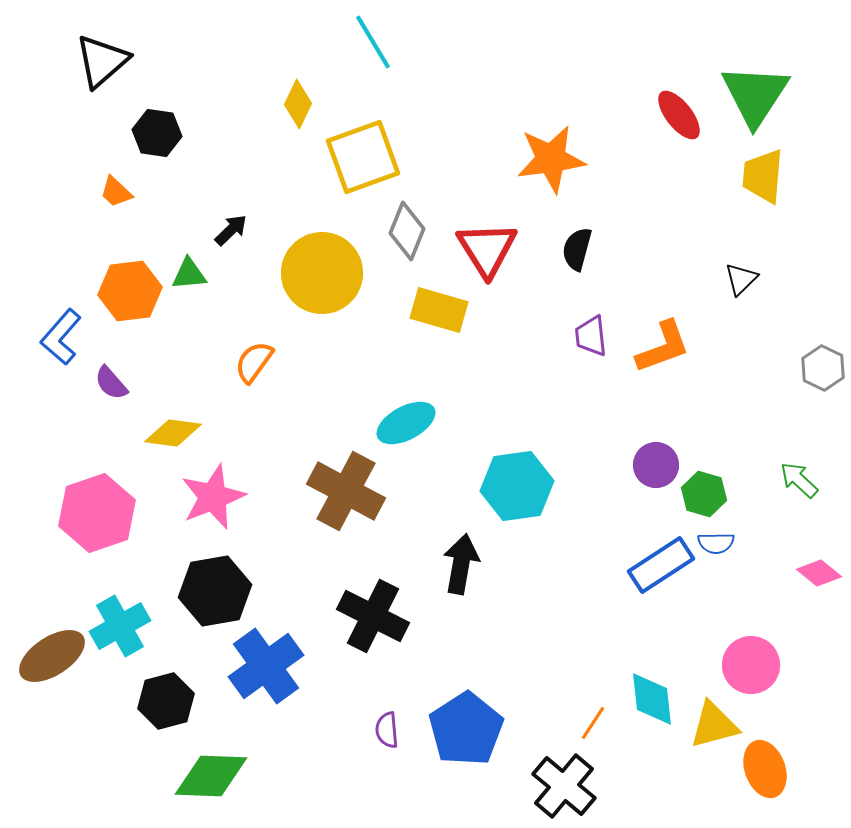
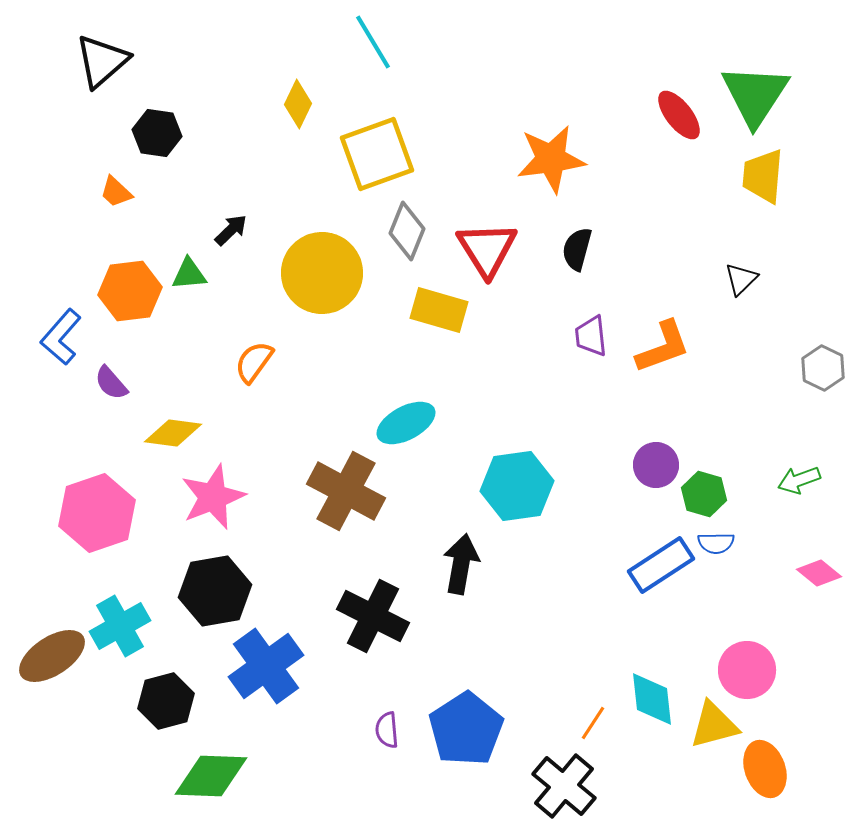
yellow square at (363, 157): moved 14 px right, 3 px up
green arrow at (799, 480): rotated 63 degrees counterclockwise
pink circle at (751, 665): moved 4 px left, 5 px down
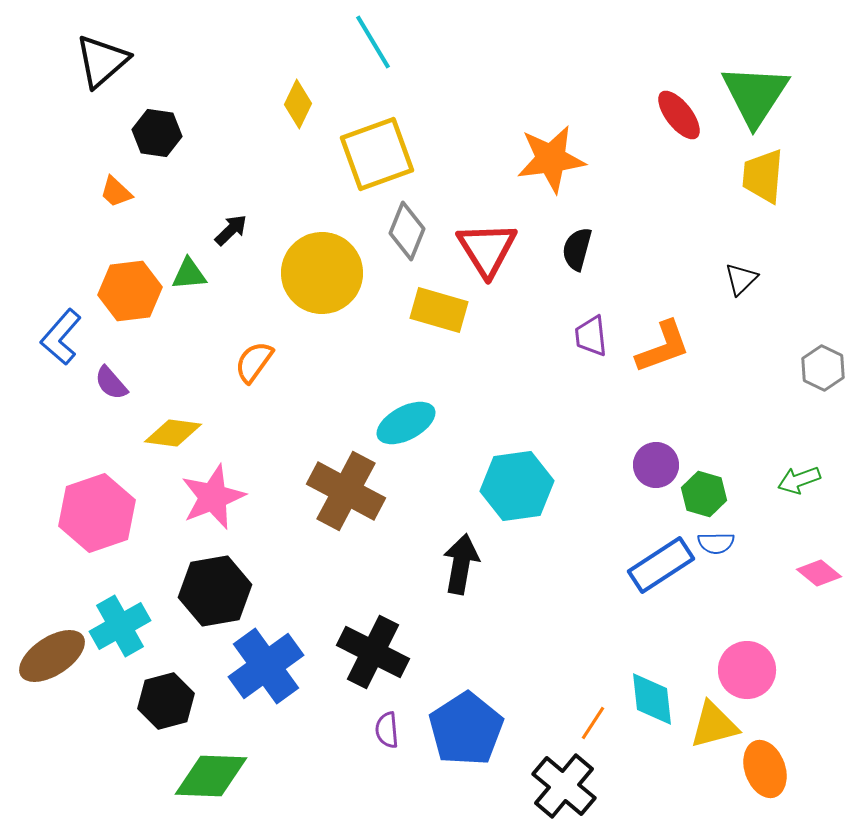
black cross at (373, 616): moved 36 px down
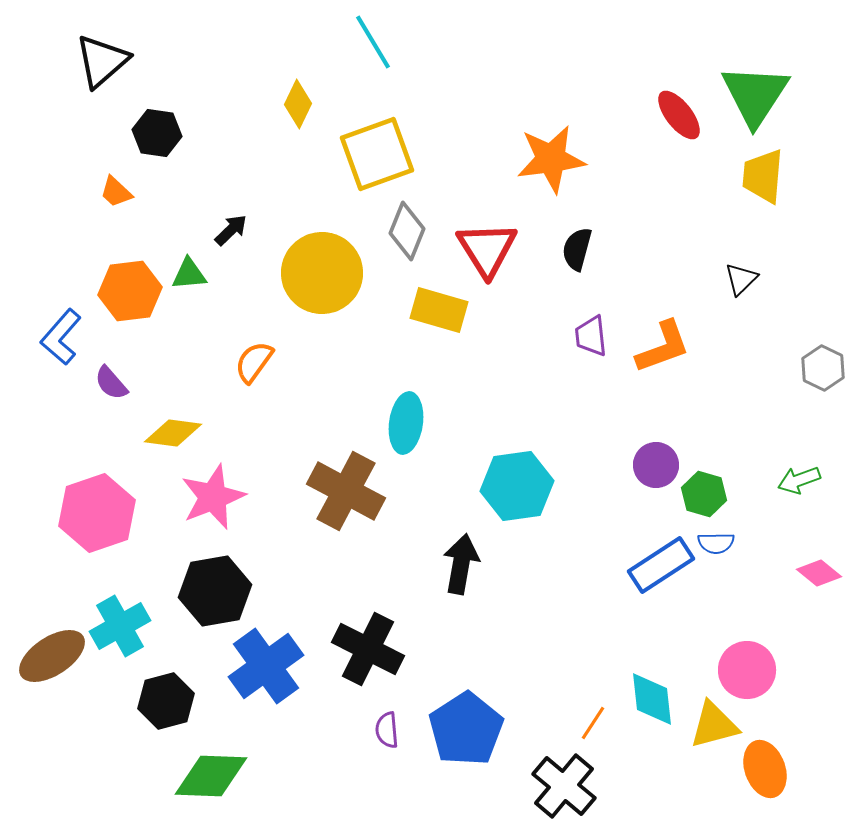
cyan ellipse at (406, 423): rotated 54 degrees counterclockwise
black cross at (373, 652): moved 5 px left, 3 px up
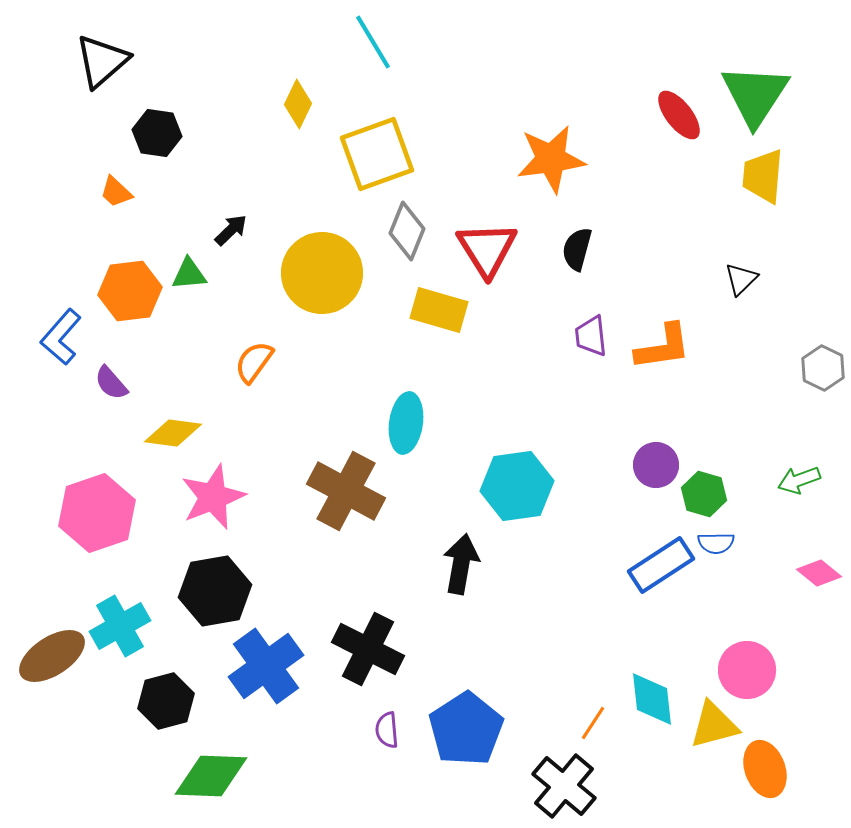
orange L-shape at (663, 347): rotated 12 degrees clockwise
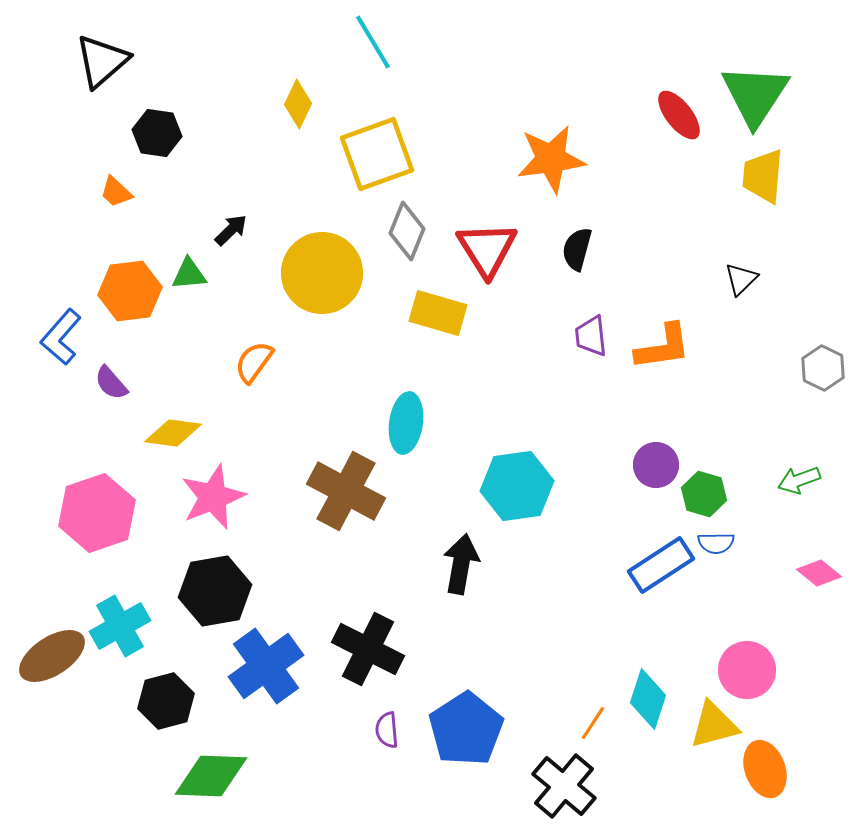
yellow rectangle at (439, 310): moved 1 px left, 3 px down
cyan diamond at (652, 699): moved 4 px left; rotated 24 degrees clockwise
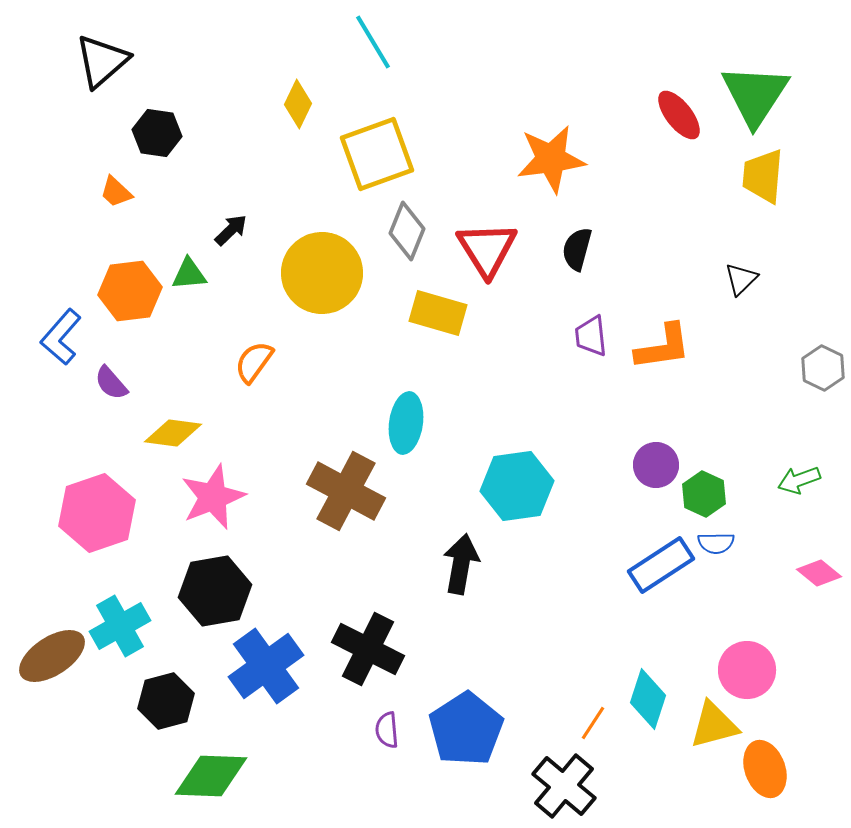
green hexagon at (704, 494): rotated 9 degrees clockwise
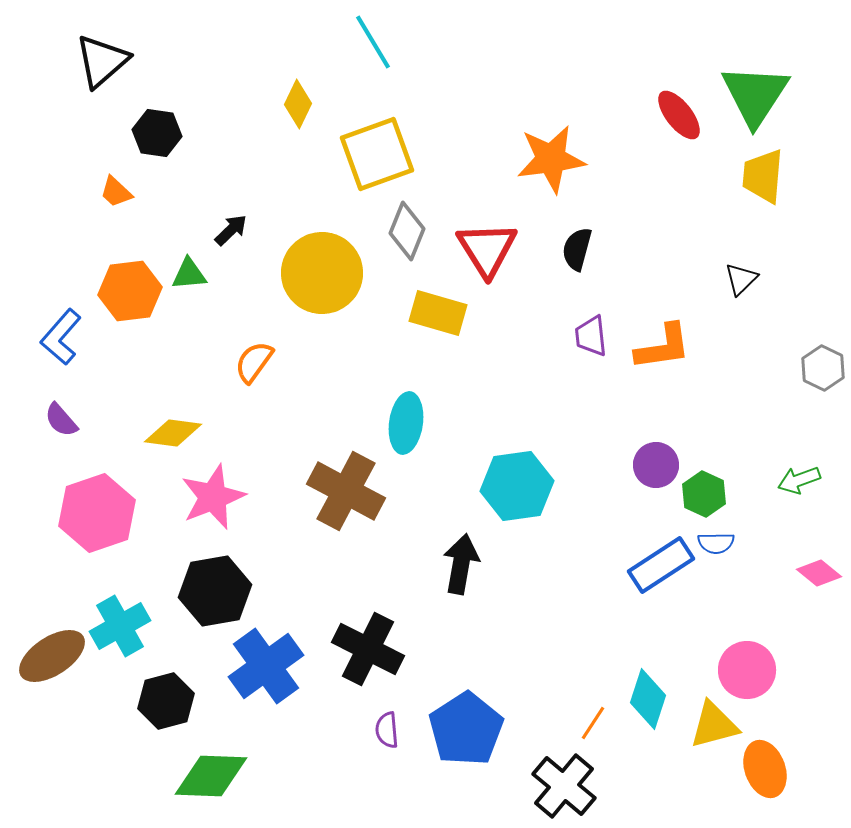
purple semicircle at (111, 383): moved 50 px left, 37 px down
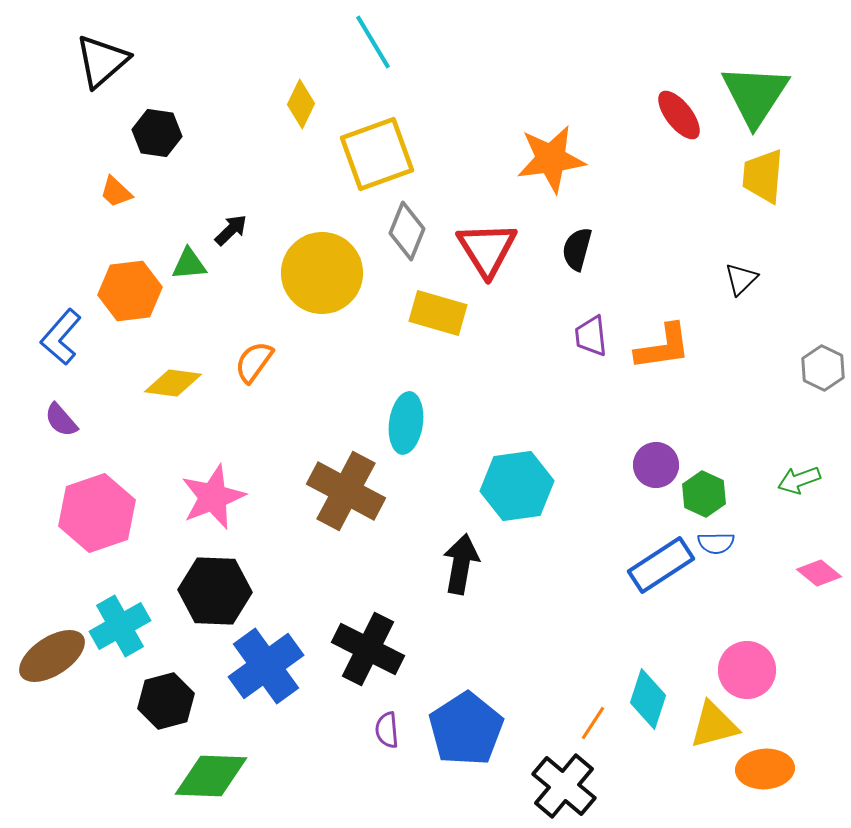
yellow diamond at (298, 104): moved 3 px right
green triangle at (189, 274): moved 10 px up
yellow diamond at (173, 433): moved 50 px up
black hexagon at (215, 591): rotated 12 degrees clockwise
orange ellipse at (765, 769): rotated 74 degrees counterclockwise
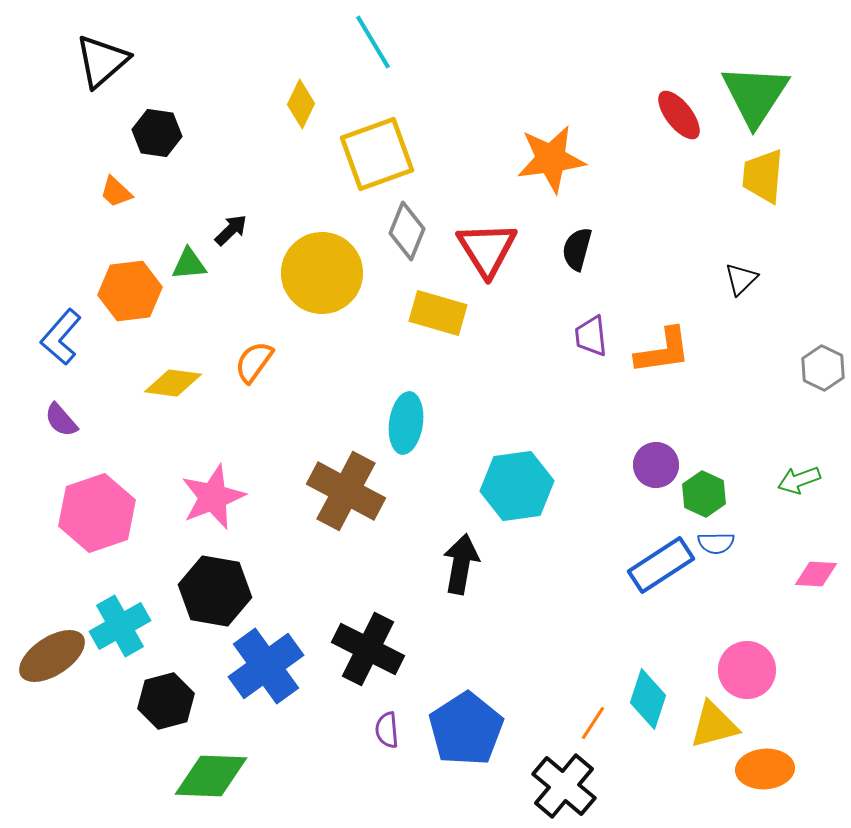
orange L-shape at (663, 347): moved 4 px down
pink diamond at (819, 573): moved 3 px left, 1 px down; rotated 36 degrees counterclockwise
black hexagon at (215, 591): rotated 8 degrees clockwise
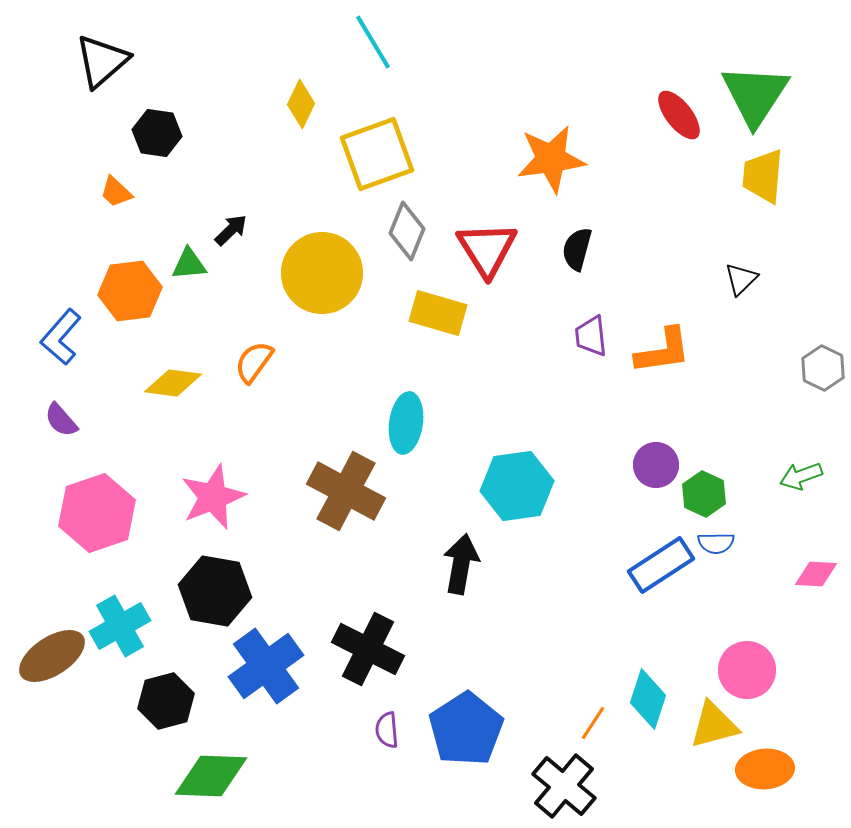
green arrow at (799, 480): moved 2 px right, 4 px up
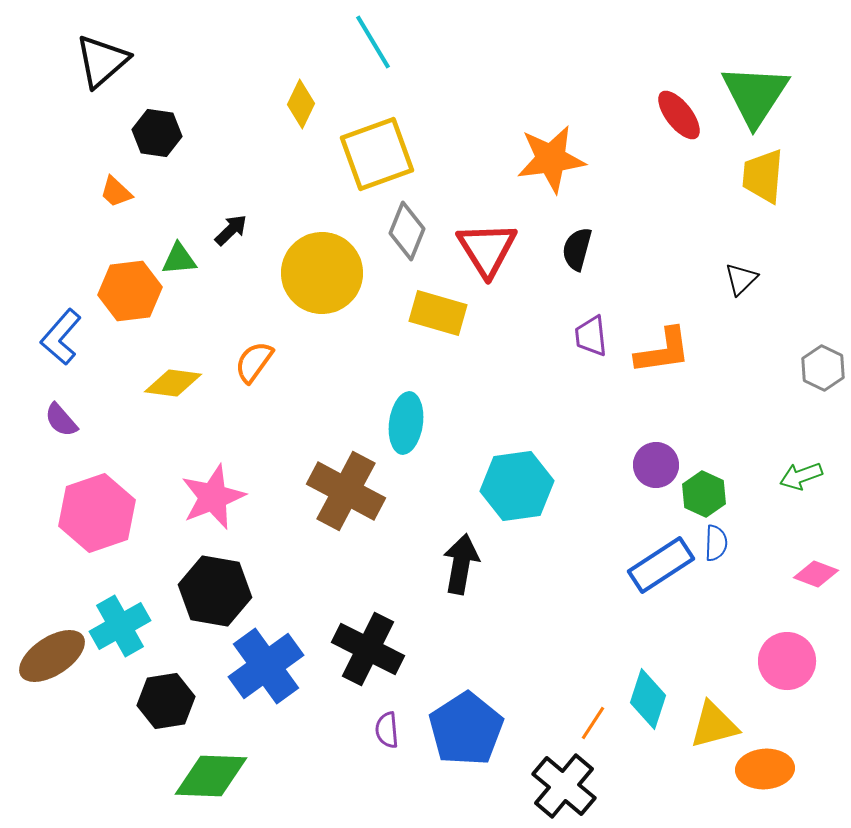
green triangle at (189, 264): moved 10 px left, 5 px up
blue semicircle at (716, 543): rotated 87 degrees counterclockwise
pink diamond at (816, 574): rotated 18 degrees clockwise
pink circle at (747, 670): moved 40 px right, 9 px up
black hexagon at (166, 701): rotated 6 degrees clockwise
